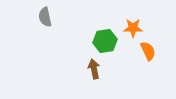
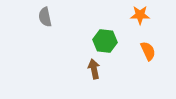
orange star: moved 7 px right, 13 px up
green hexagon: rotated 15 degrees clockwise
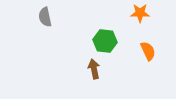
orange star: moved 2 px up
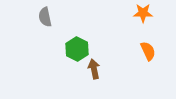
orange star: moved 3 px right
green hexagon: moved 28 px left, 8 px down; rotated 20 degrees clockwise
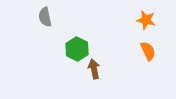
orange star: moved 3 px right, 7 px down; rotated 12 degrees clockwise
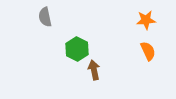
orange star: rotated 18 degrees counterclockwise
brown arrow: moved 1 px down
